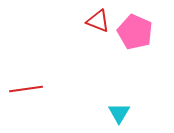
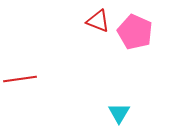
red line: moved 6 px left, 10 px up
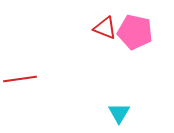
red triangle: moved 7 px right, 7 px down
pink pentagon: rotated 12 degrees counterclockwise
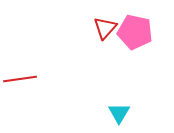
red triangle: rotated 50 degrees clockwise
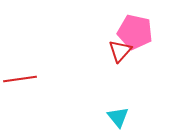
red triangle: moved 15 px right, 23 px down
cyan triangle: moved 1 px left, 4 px down; rotated 10 degrees counterclockwise
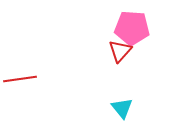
pink pentagon: moved 3 px left, 4 px up; rotated 8 degrees counterclockwise
cyan triangle: moved 4 px right, 9 px up
